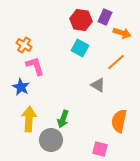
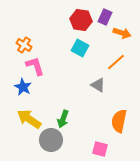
blue star: moved 2 px right
yellow arrow: rotated 60 degrees counterclockwise
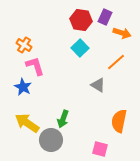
cyan square: rotated 18 degrees clockwise
yellow arrow: moved 2 px left, 4 px down
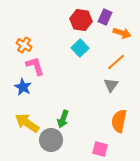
gray triangle: moved 13 px right; rotated 35 degrees clockwise
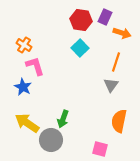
orange line: rotated 30 degrees counterclockwise
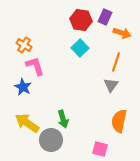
green arrow: rotated 36 degrees counterclockwise
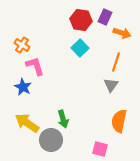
orange cross: moved 2 px left
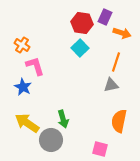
red hexagon: moved 1 px right, 3 px down
gray triangle: rotated 42 degrees clockwise
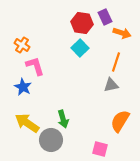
purple rectangle: rotated 49 degrees counterclockwise
orange semicircle: moved 1 px right; rotated 20 degrees clockwise
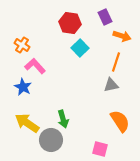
red hexagon: moved 12 px left
orange arrow: moved 3 px down
pink L-shape: rotated 25 degrees counterclockwise
orange semicircle: rotated 115 degrees clockwise
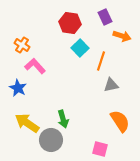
orange line: moved 15 px left, 1 px up
blue star: moved 5 px left, 1 px down
